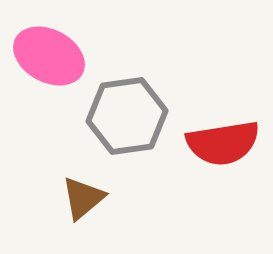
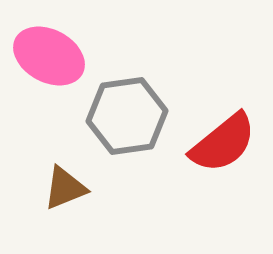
red semicircle: rotated 30 degrees counterclockwise
brown triangle: moved 18 px left, 10 px up; rotated 18 degrees clockwise
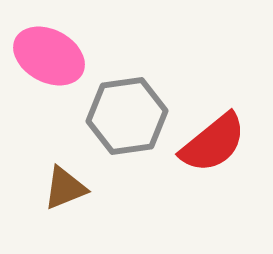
red semicircle: moved 10 px left
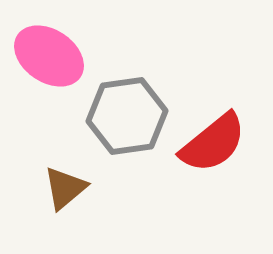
pink ellipse: rotated 6 degrees clockwise
brown triangle: rotated 18 degrees counterclockwise
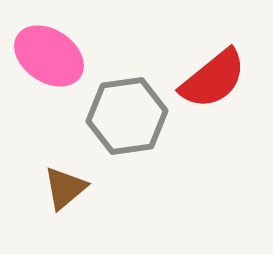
red semicircle: moved 64 px up
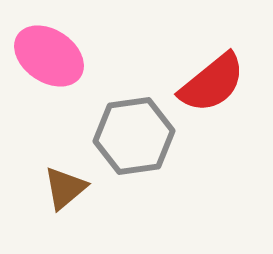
red semicircle: moved 1 px left, 4 px down
gray hexagon: moved 7 px right, 20 px down
